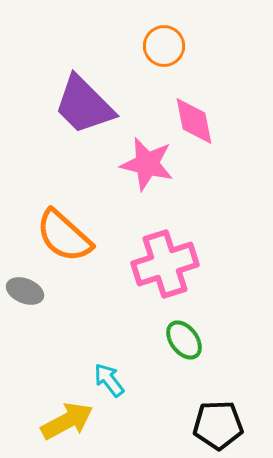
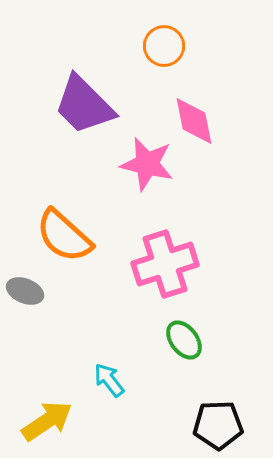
yellow arrow: moved 20 px left; rotated 6 degrees counterclockwise
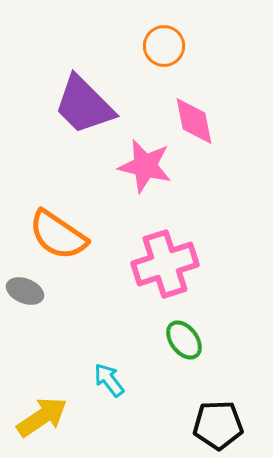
pink star: moved 2 px left, 2 px down
orange semicircle: moved 6 px left, 1 px up; rotated 8 degrees counterclockwise
yellow arrow: moved 5 px left, 4 px up
